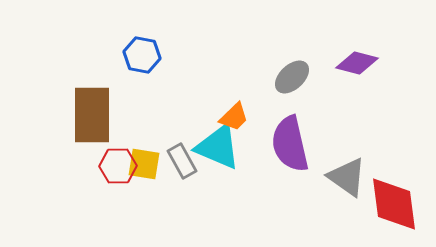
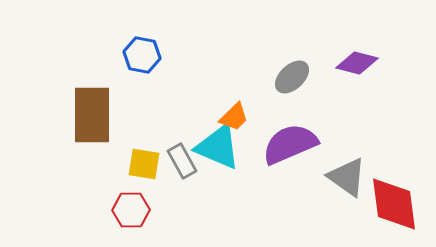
purple semicircle: rotated 80 degrees clockwise
red hexagon: moved 13 px right, 44 px down
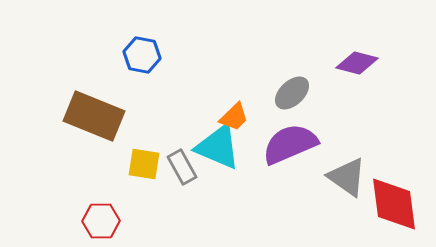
gray ellipse: moved 16 px down
brown rectangle: moved 2 px right, 1 px down; rotated 68 degrees counterclockwise
gray rectangle: moved 6 px down
red hexagon: moved 30 px left, 11 px down
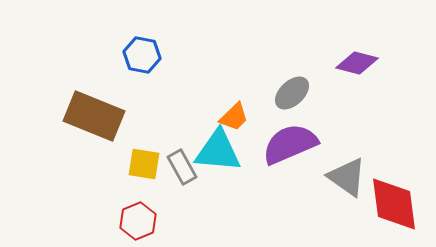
cyan triangle: moved 4 px down; rotated 18 degrees counterclockwise
red hexagon: moved 37 px right; rotated 21 degrees counterclockwise
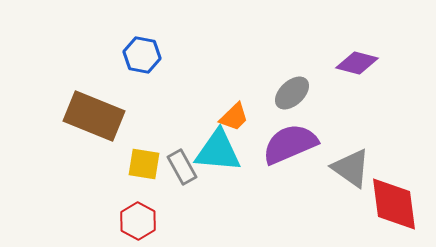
gray triangle: moved 4 px right, 9 px up
red hexagon: rotated 9 degrees counterclockwise
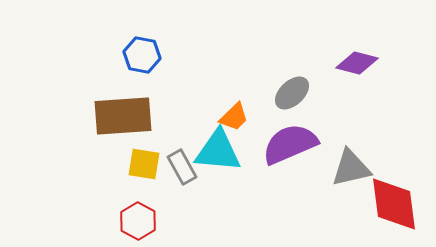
brown rectangle: moved 29 px right; rotated 26 degrees counterclockwise
gray triangle: rotated 48 degrees counterclockwise
